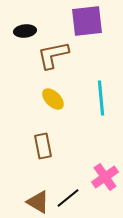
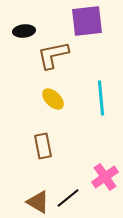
black ellipse: moved 1 px left
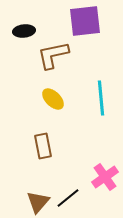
purple square: moved 2 px left
brown triangle: rotated 40 degrees clockwise
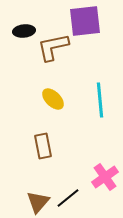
brown L-shape: moved 8 px up
cyan line: moved 1 px left, 2 px down
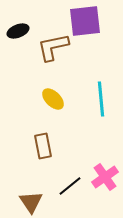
black ellipse: moved 6 px left; rotated 15 degrees counterclockwise
cyan line: moved 1 px right, 1 px up
black line: moved 2 px right, 12 px up
brown triangle: moved 7 px left; rotated 15 degrees counterclockwise
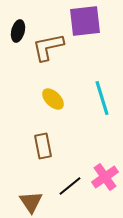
black ellipse: rotated 55 degrees counterclockwise
brown L-shape: moved 5 px left
cyan line: moved 1 px right, 1 px up; rotated 12 degrees counterclockwise
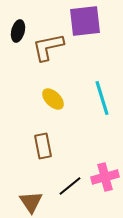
pink cross: rotated 20 degrees clockwise
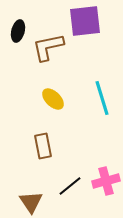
pink cross: moved 1 px right, 4 px down
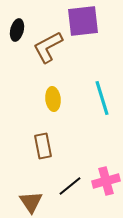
purple square: moved 2 px left
black ellipse: moved 1 px left, 1 px up
brown L-shape: rotated 16 degrees counterclockwise
yellow ellipse: rotated 40 degrees clockwise
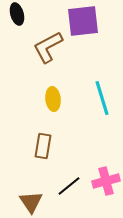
black ellipse: moved 16 px up; rotated 30 degrees counterclockwise
brown rectangle: rotated 20 degrees clockwise
black line: moved 1 px left
